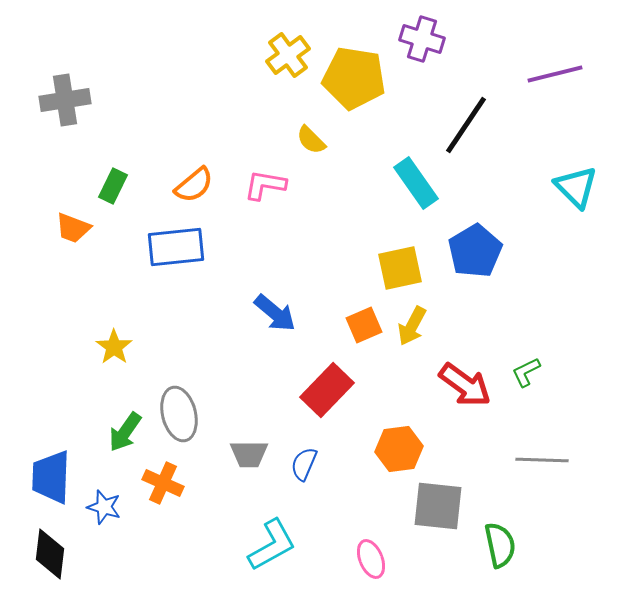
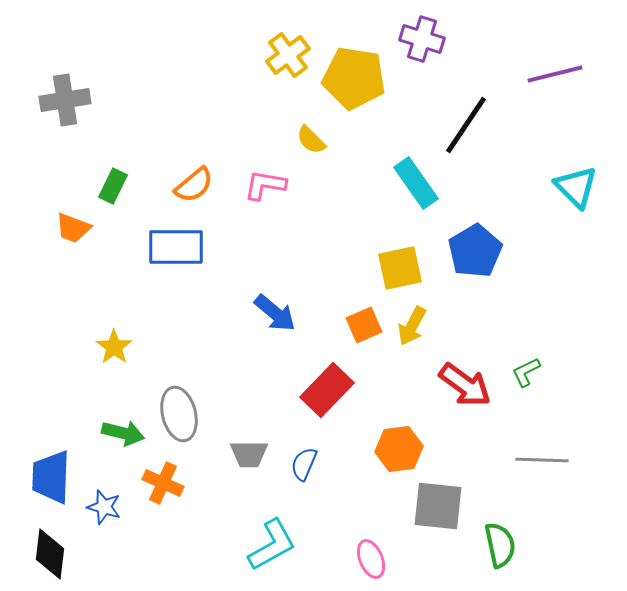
blue rectangle: rotated 6 degrees clockwise
green arrow: moved 2 px left, 1 px down; rotated 111 degrees counterclockwise
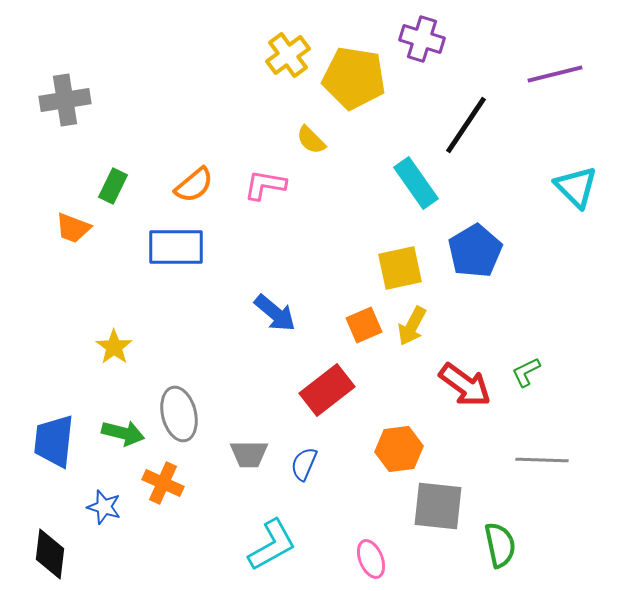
red rectangle: rotated 8 degrees clockwise
blue trapezoid: moved 3 px right, 36 px up; rotated 4 degrees clockwise
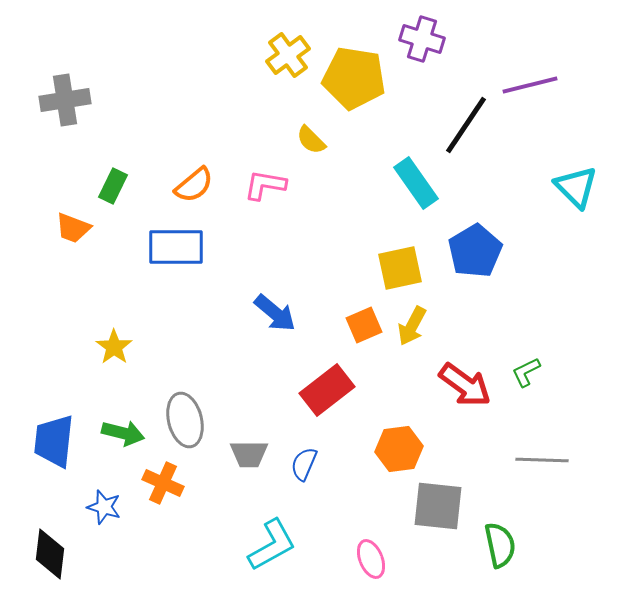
purple line: moved 25 px left, 11 px down
gray ellipse: moved 6 px right, 6 px down
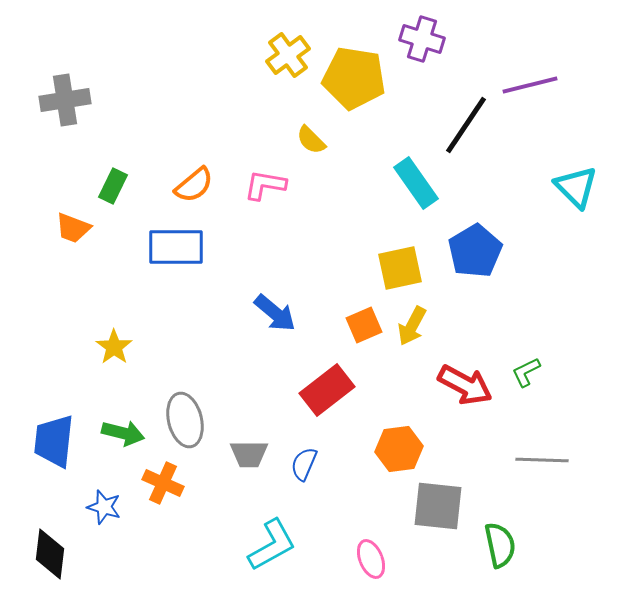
red arrow: rotated 8 degrees counterclockwise
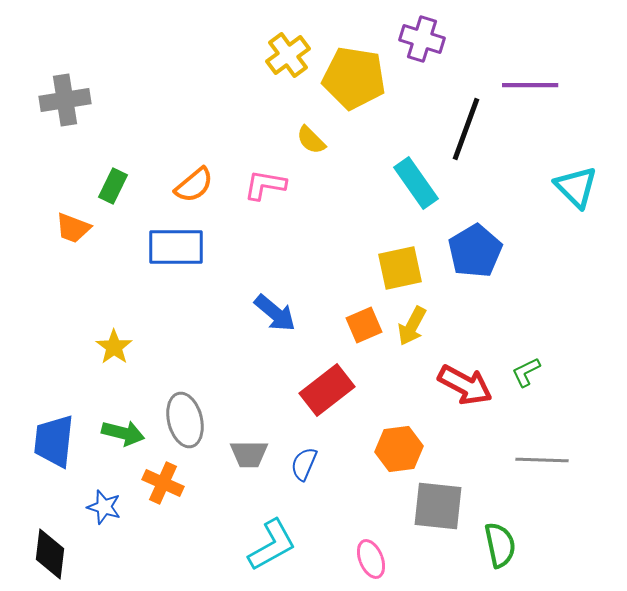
purple line: rotated 14 degrees clockwise
black line: moved 4 px down; rotated 14 degrees counterclockwise
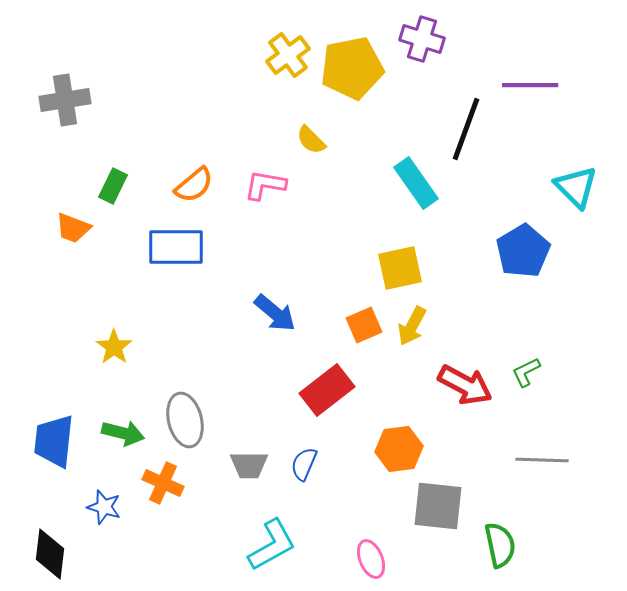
yellow pentagon: moved 2 px left, 10 px up; rotated 20 degrees counterclockwise
blue pentagon: moved 48 px right
gray trapezoid: moved 11 px down
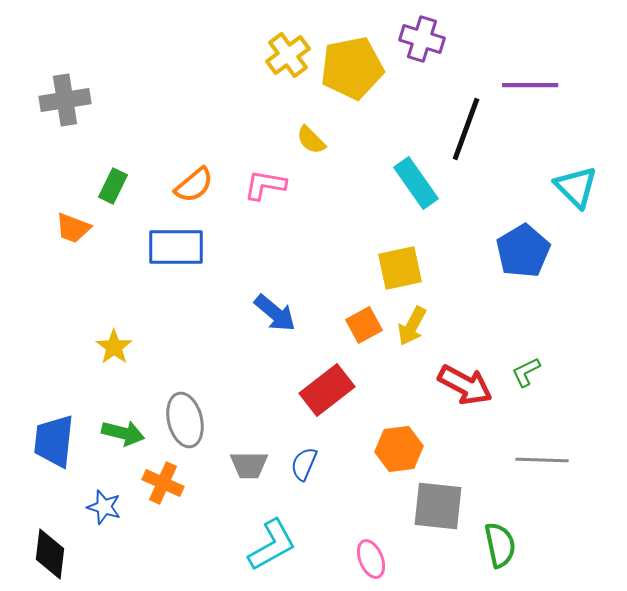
orange square: rotated 6 degrees counterclockwise
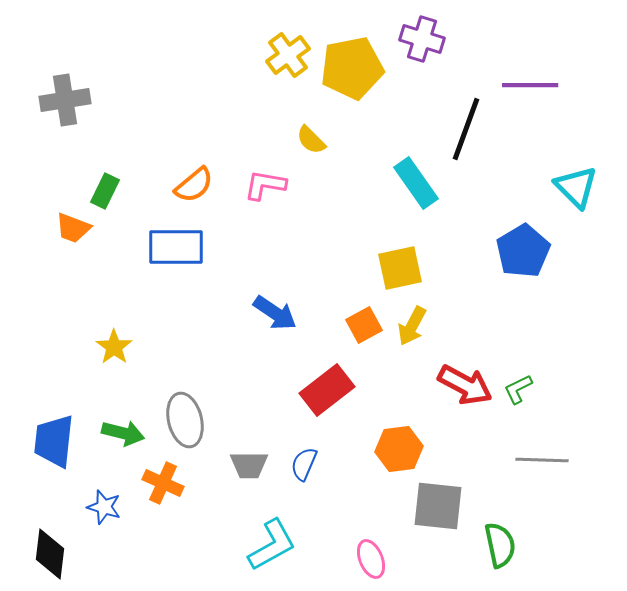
green rectangle: moved 8 px left, 5 px down
blue arrow: rotated 6 degrees counterclockwise
green L-shape: moved 8 px left, 17 px down
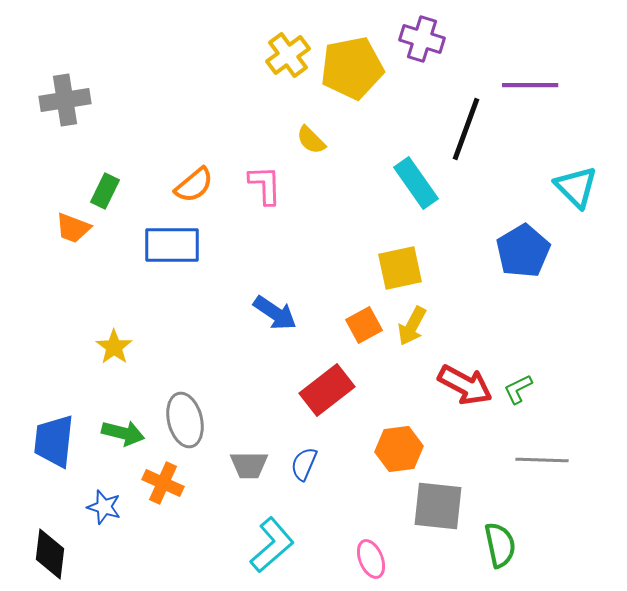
pink L-shape: rotated 78 degrees clockwise
blue rectangle: moved 4 px left, 2 px up
cyan L-shape: rotated 12 degrees counterclockwise
